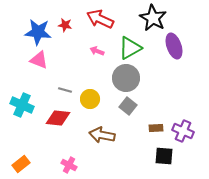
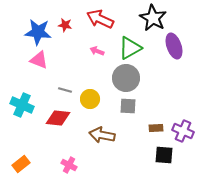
gray square: rotated 36 degrees counterclockwise
black square: moved 1 px up
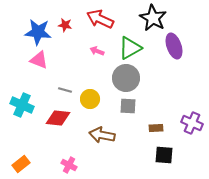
purple cross: moved 9 px right, 8 px up
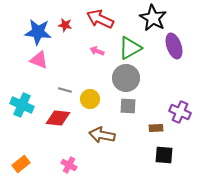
purple cross: moved 12 px left, 11 px up
